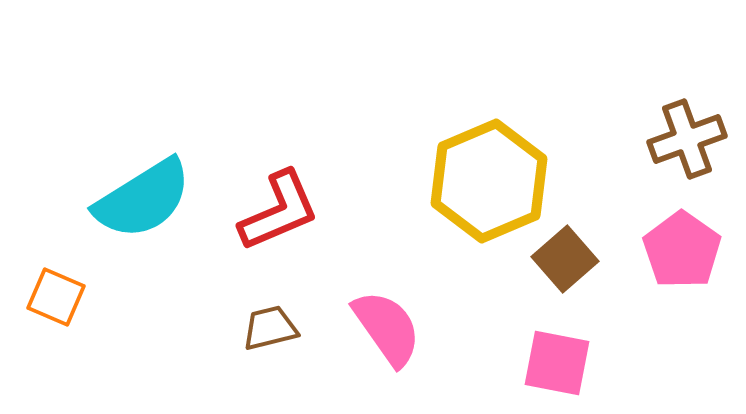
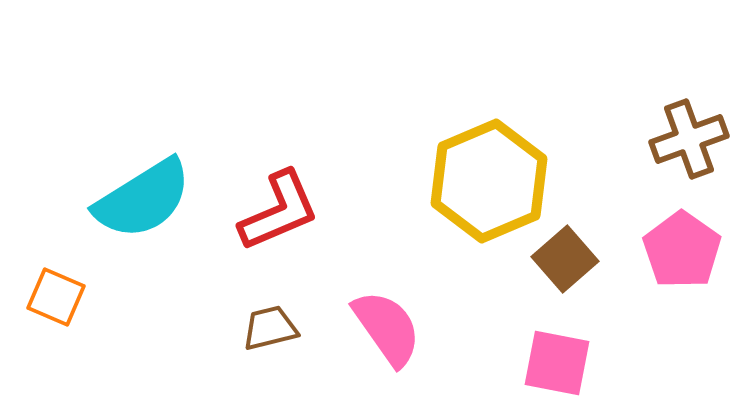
brown cross: moved 2 px right
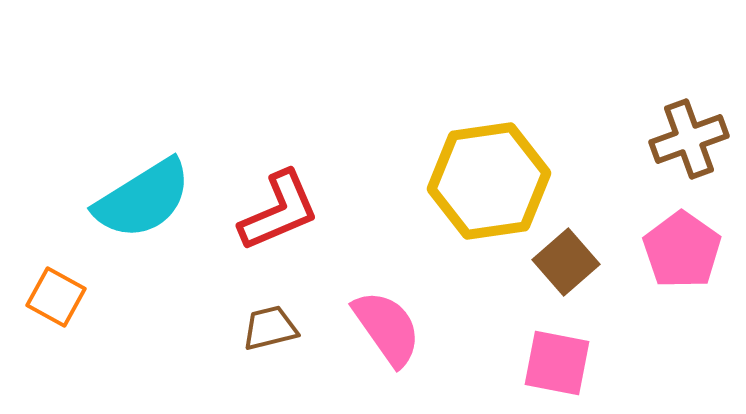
yellow hexagon: rotated 15 degrees clockwise
brown square: moved 1 px right, 3 px down
orange square: rotated 6 degrees clockwise
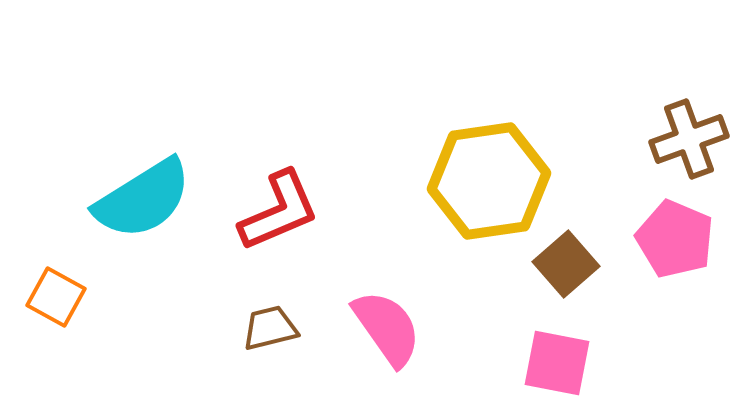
pink pentagon: moved 7 px left, 11 px up; rotated 12 degrees counterclockwise
brown square: moved 2 px down
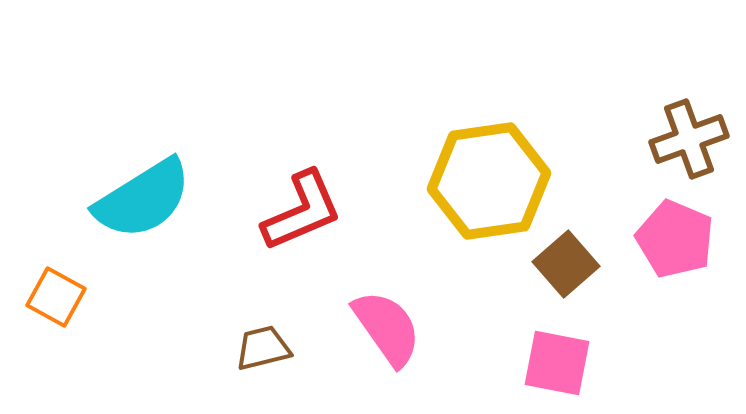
red L-shape: moved 23 px right
brown trapezoid: moved 7 px left, 20 px down
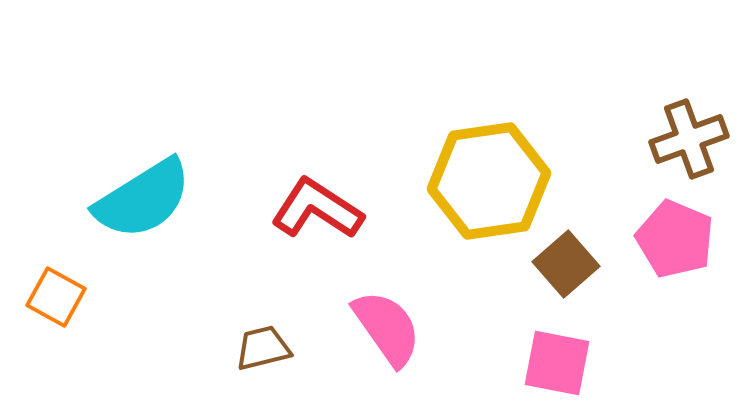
red L-shape: moved 15 px right, 2 px up; rotated 124 degrees counterclockwise
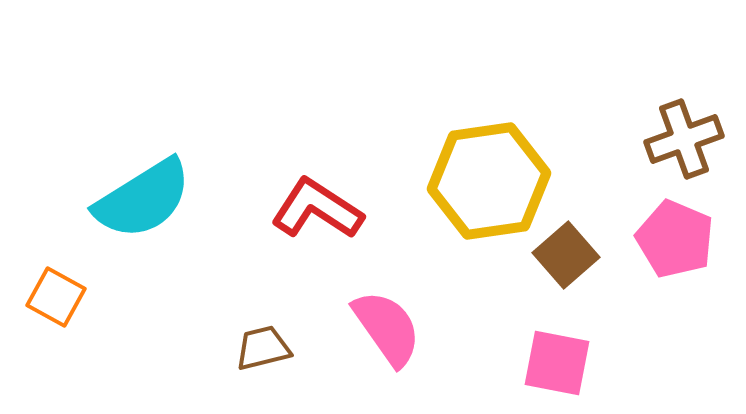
brown cross: moved 5 px left
brown square: moved 9 px up
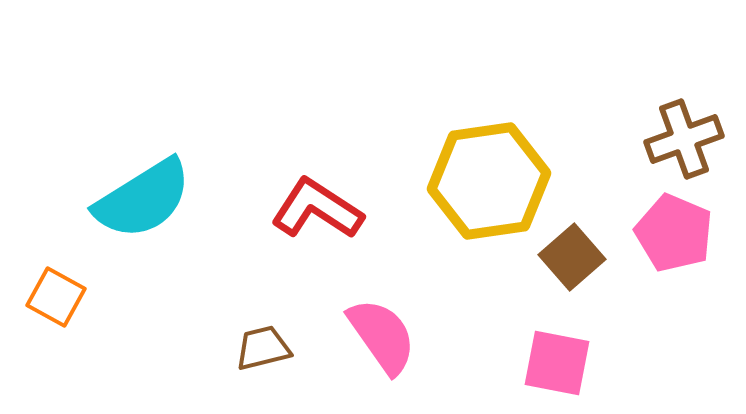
pink pentagon: moved 1 px left, 6 px up
brown square: moved 6 px right, 2 px down
pink semicircle: moved 5 px left, 8 px down
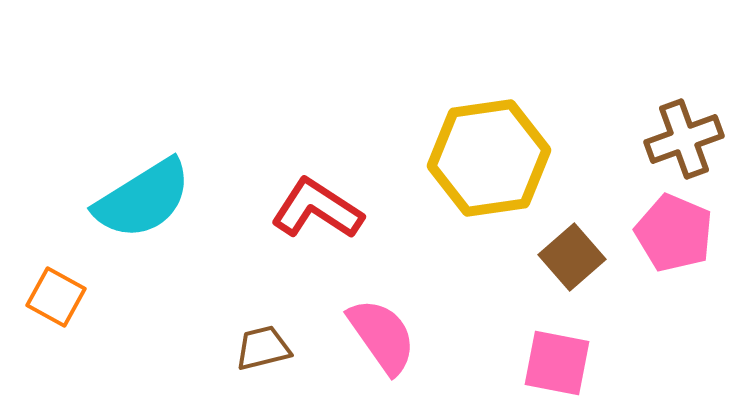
yellow hexagon: moved 23 px up
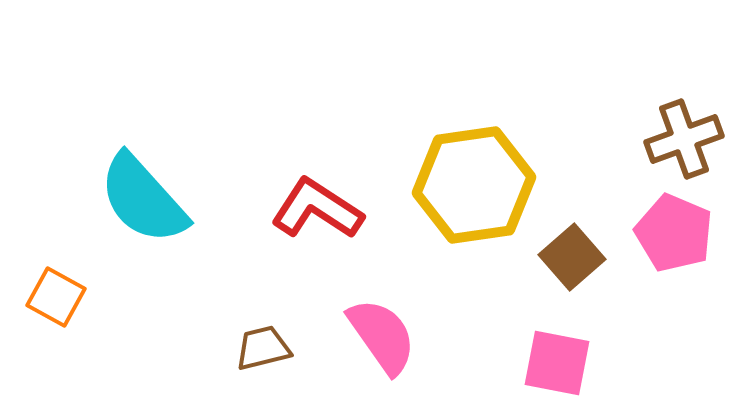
yellow hexagon: moved 15 px left, 27 px down
cyan semicircle: rotated 80 degrees clockwise
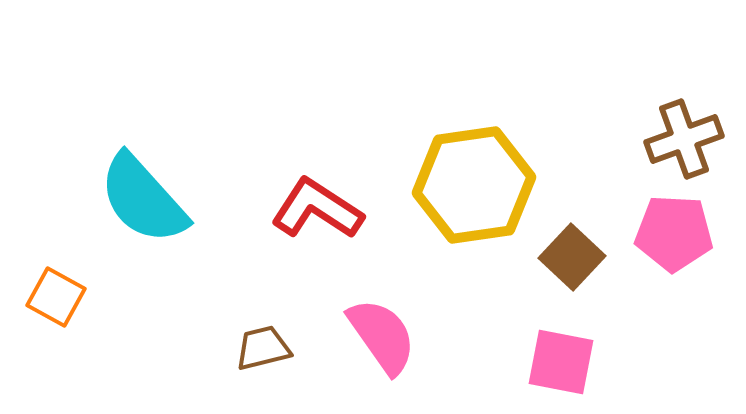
pink pentagon: rotated 20 degrees counterclockwise
brown square: rotated 6 degrees counterclockwise
pink square: moved 4 px right, 1 px up
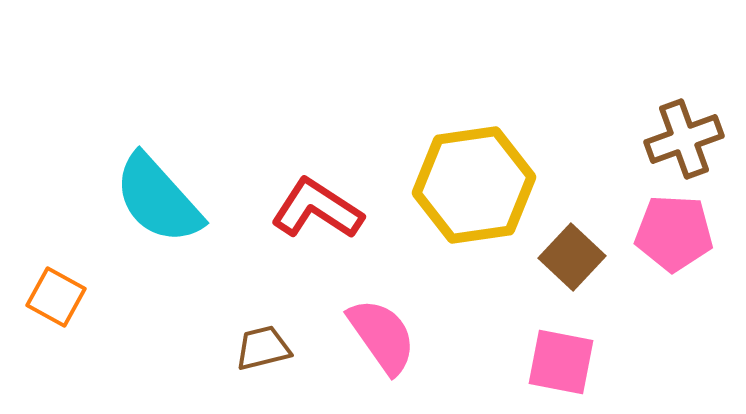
cyan semicircle: moved 15 px right
